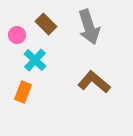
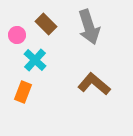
brown L-shape: moved 2 px down
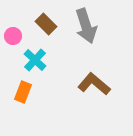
gray arrow: moved 3 px left, 1 px up
pink circle: moved 4 px left, 1 px down
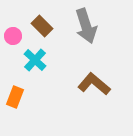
brown rectangle: moved 4 px left, 2 px down
orange rectangle: moved 8 px left, 5 px down
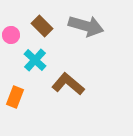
gray arrow: rotated 56 degrees counterclockwise
pink circle: moved 2 px left, 1 px up
brown L-shape: moved 26 px left
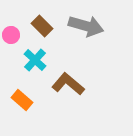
orange rectangle: moved 7 px right, 3 px down; rotated 70 degrees counterclockwise
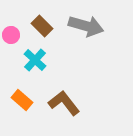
brown L-shape: moved 4 px left, 19 px down; rotated 12 degrees clockwise
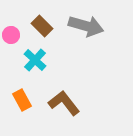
orange rectangle: rotated 20 degrees clockwise
